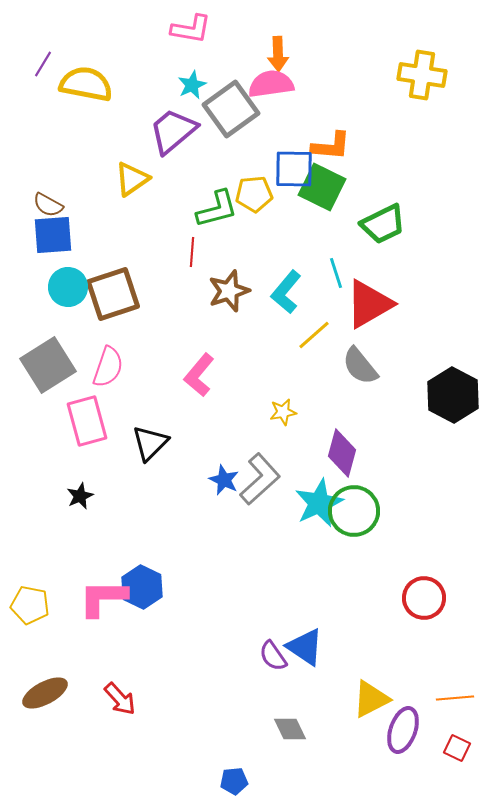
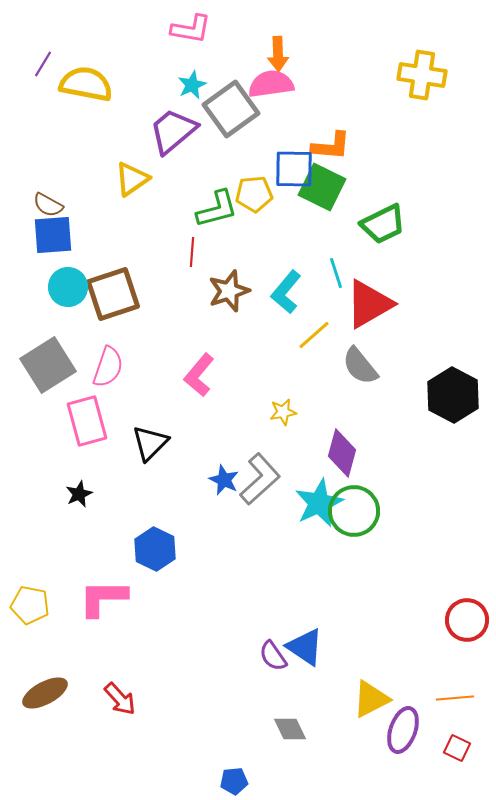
black star at (80, 496): moved 1 px left, 2 px up
blue hexagon at (142, 587): moved 13 px right, 38 px up
red circle at (424, 598): moved 43 px right, 22 px down
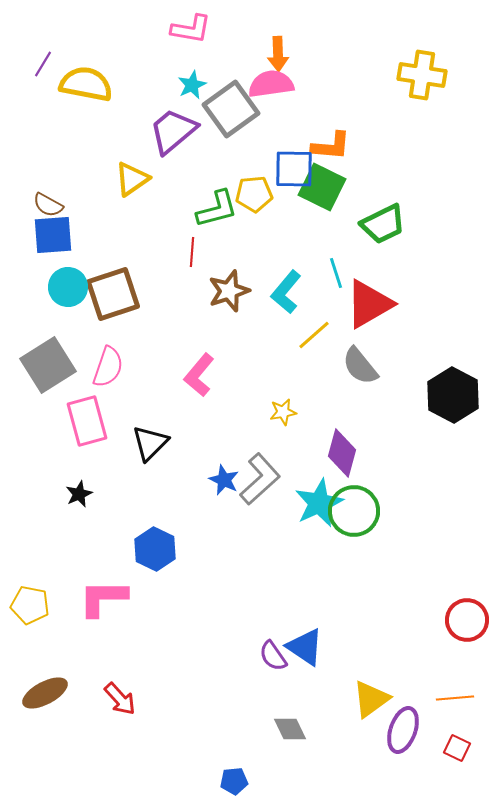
yellow triangle at (371, 699): rotated 9 degrees counterclockwise
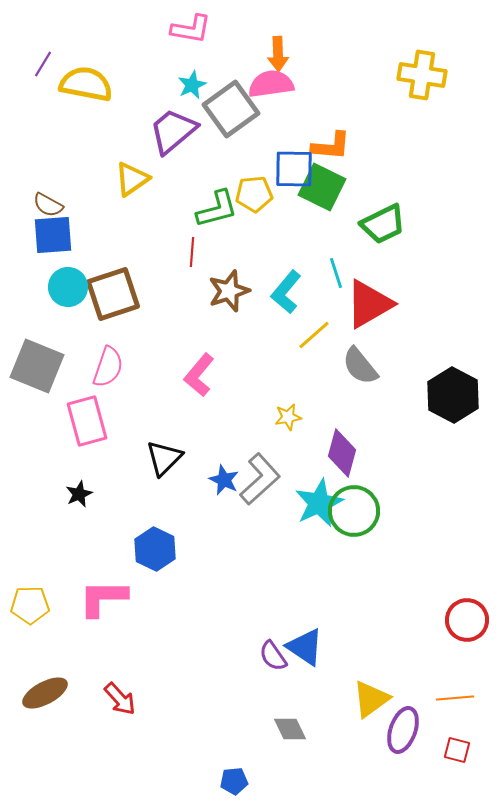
gray square at (48, 365): moved 11 px left, 1 px down; rotated 36 degrees counterclockwise
yellow star at (283, 412): moved 5 px right, 5 px down
black triangle at (150, 443): moved 14 px right, 15 px down
yellow pentagon at (30, 605): rotated 12 degrees counterclockwise
red square at (457, 748): moved 2 px down; rotated 12 degrees counterclockwise
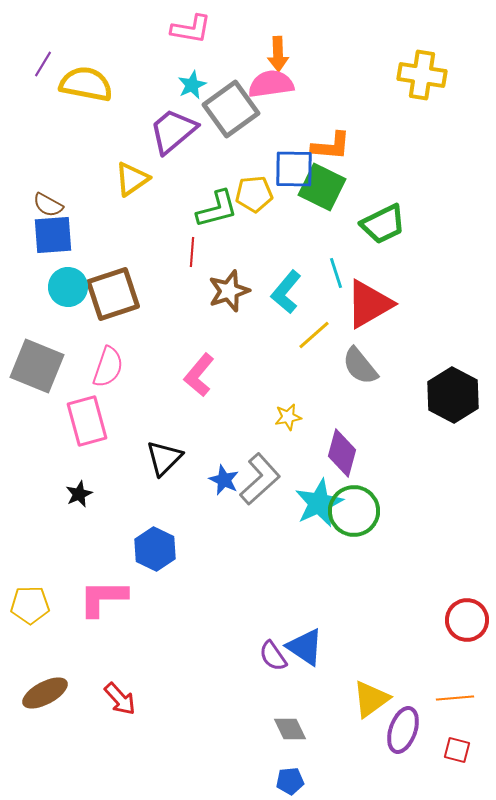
blue pentagon at (234, 781): moved 56 px right
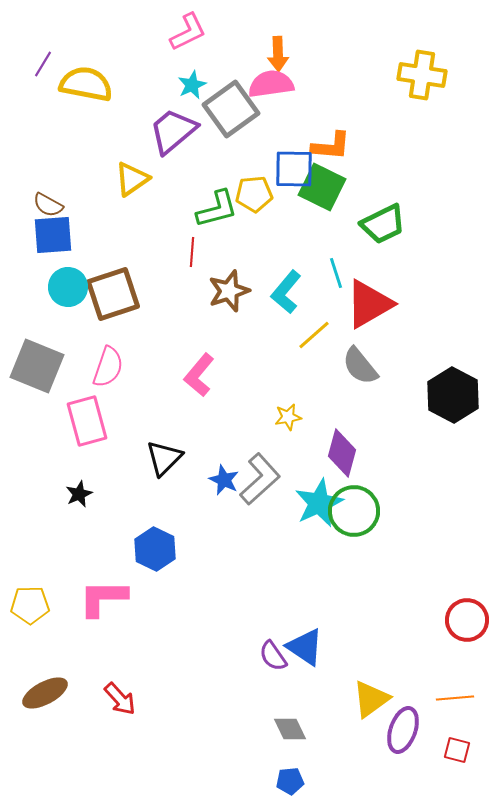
pink L-shape at (191, 29): moved 3 px left, 3 px down; rotated 36 degrees counterclockwise
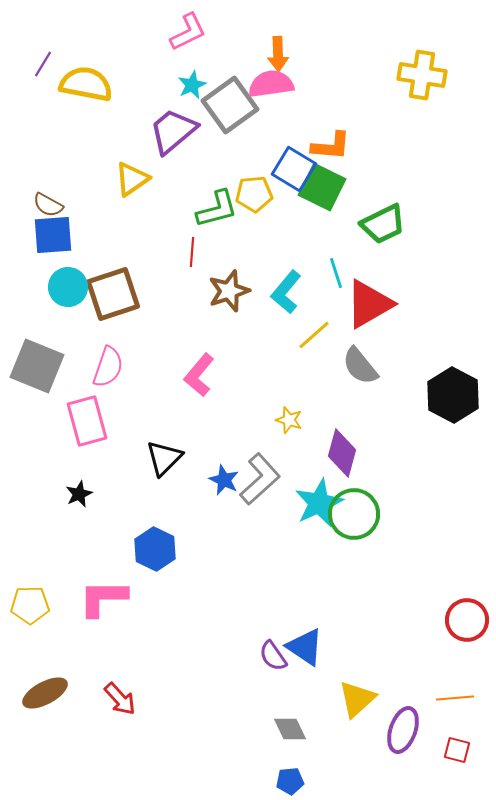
gray square at (231, 109): moved 1 px left, 4 px up
blue square at (294, 169): rotated 30 degrees clockwise
yellow star at (288, 417): moved 1 px right, 3 px down; rotated 28 degrees clockwise
green circle at (354, 511): moved 3 px down
yellow triangle at (371, 699): moved 14 px left; rotated 6 degrees counterclockwise
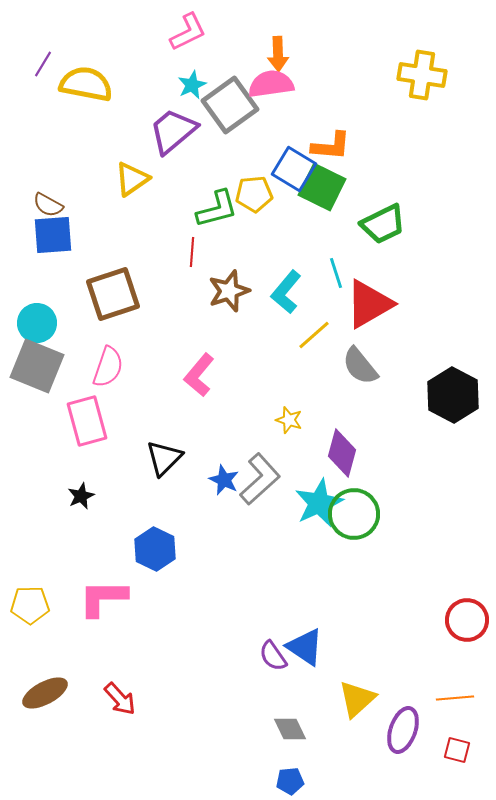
cyan circle at (68, 287): moved 31 px left, 36 px down
black star at (79, 494): moved 2 px right, 2 px down
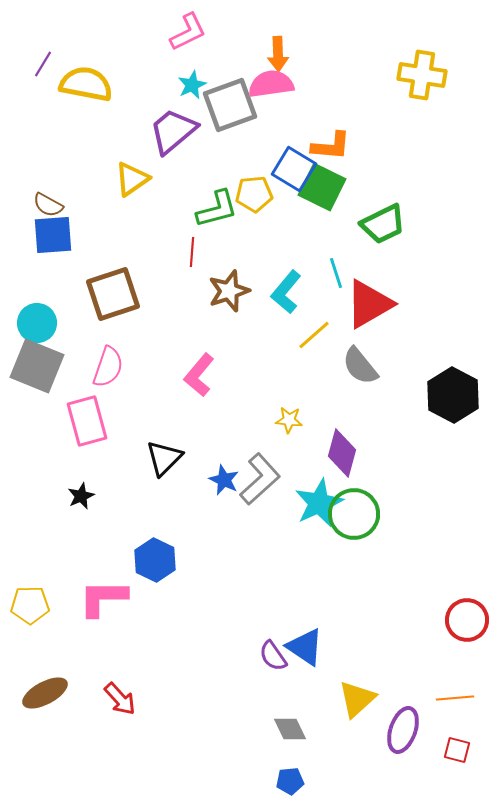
gray square at (230, 105): rotated 16 degrees clockwise
yellow star at (289, 420): rotated 12 degrees counterclockwise
blue hexagon at (155, 549): moved 11 px down
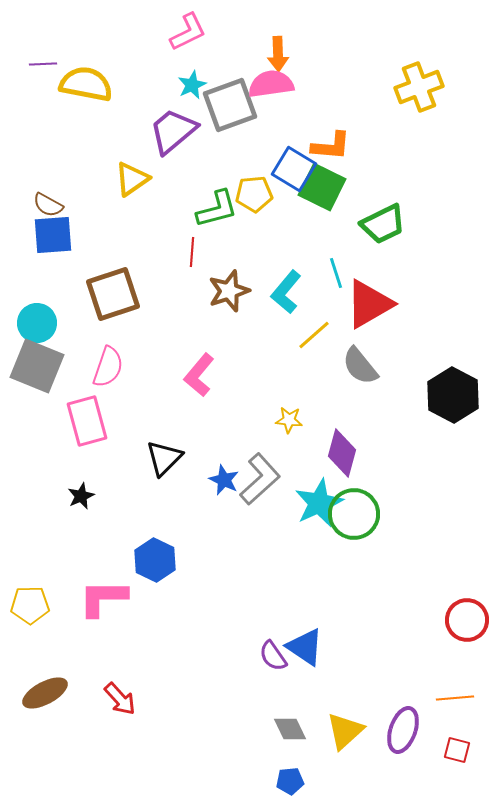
purple line at (43, 64): rotated 56 degrees clockwise
yellow cross at (422, 75): moved 3 px left, 12 px down; rotated 30 degrees counterclockwise
yellow triangle at (357, 699): moved 12 px left, 32 px down
